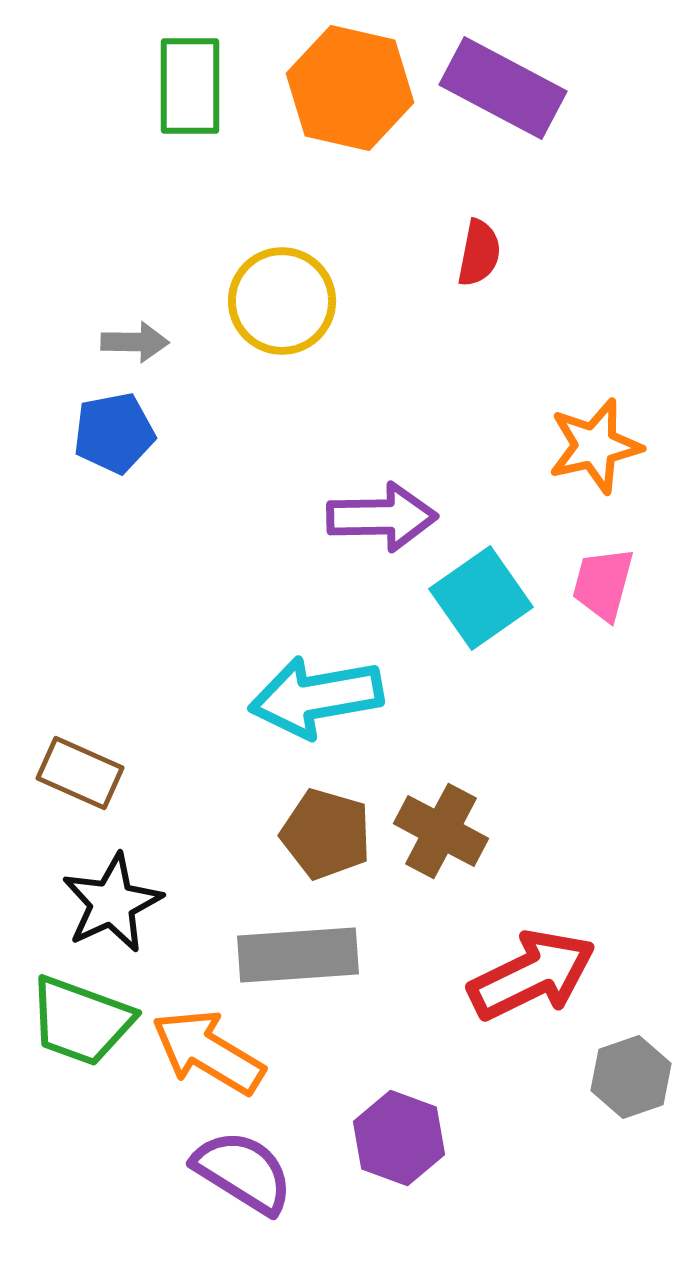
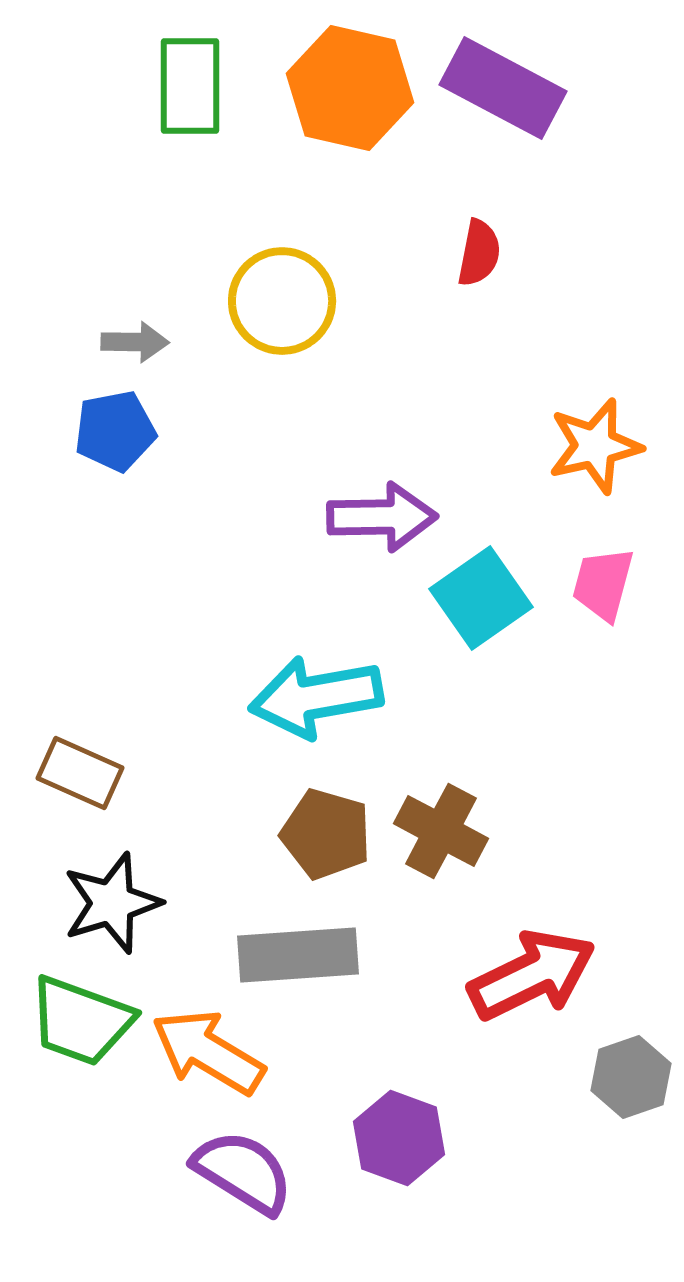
blue pentagon: moved 1 px right, 2 px up
black star: rotated 8 degrees clockwise
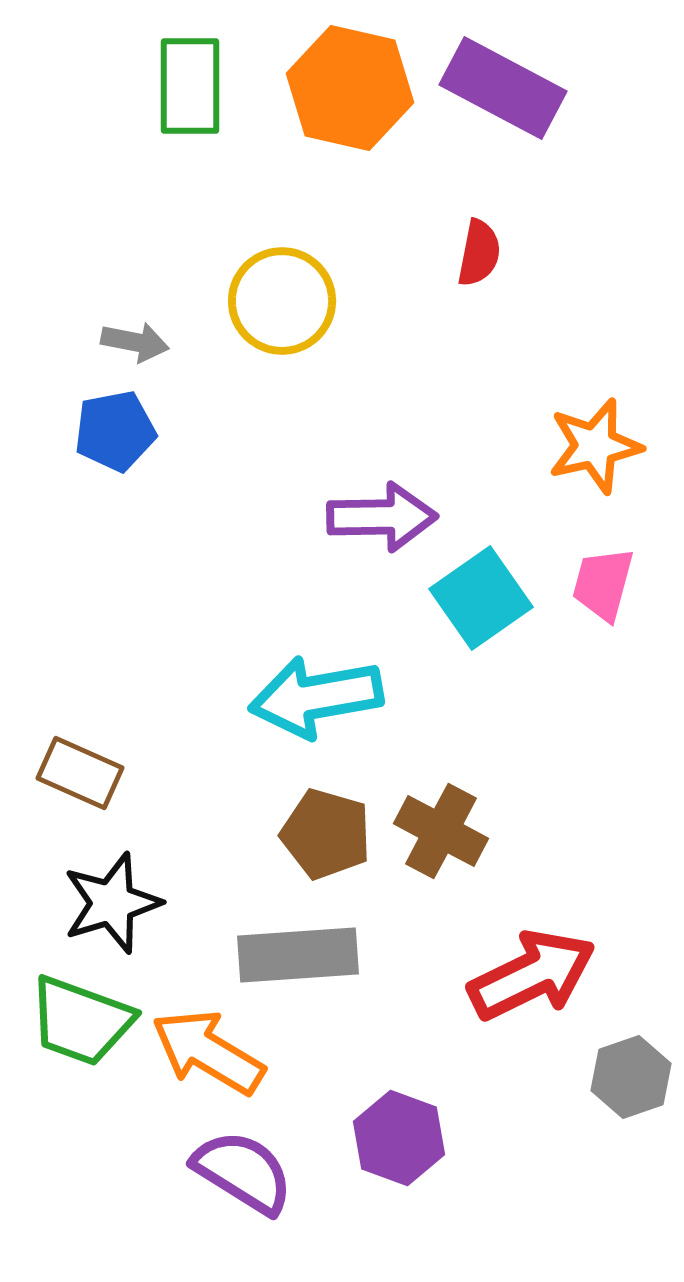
gray arrow: rotated 10 degrees clockwise
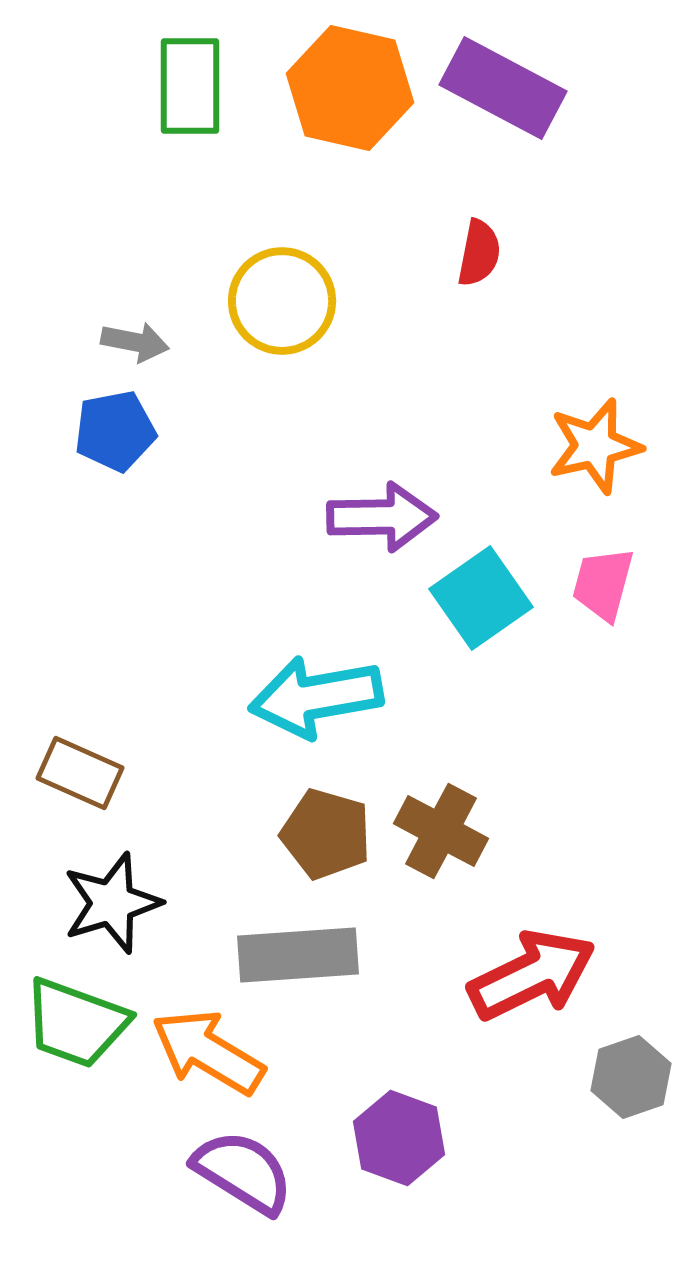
green trapezoid: moved 5 px left, 2 px down
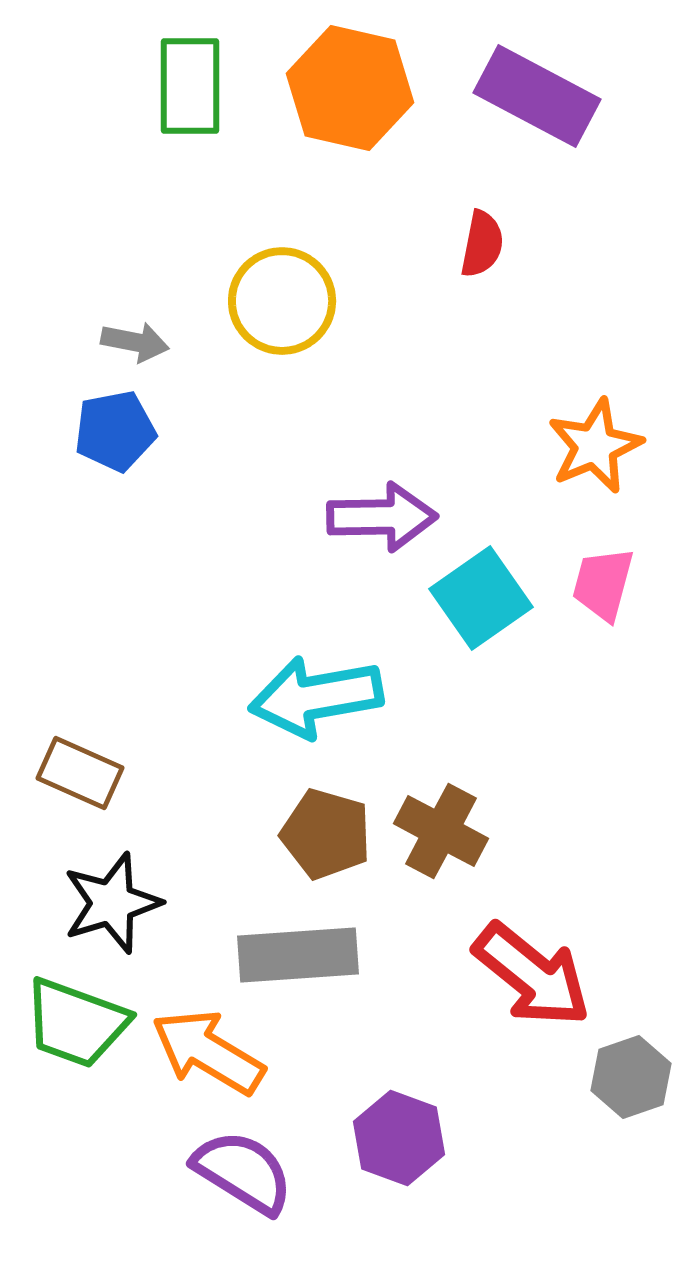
purple rectangle: moved 34 px right, 8 px down
red semicircle: moved 3 px right, 9 px up
orange star: rotated 10 degrees counterclockwise
red arrow: rotated 65 degrees clockwise
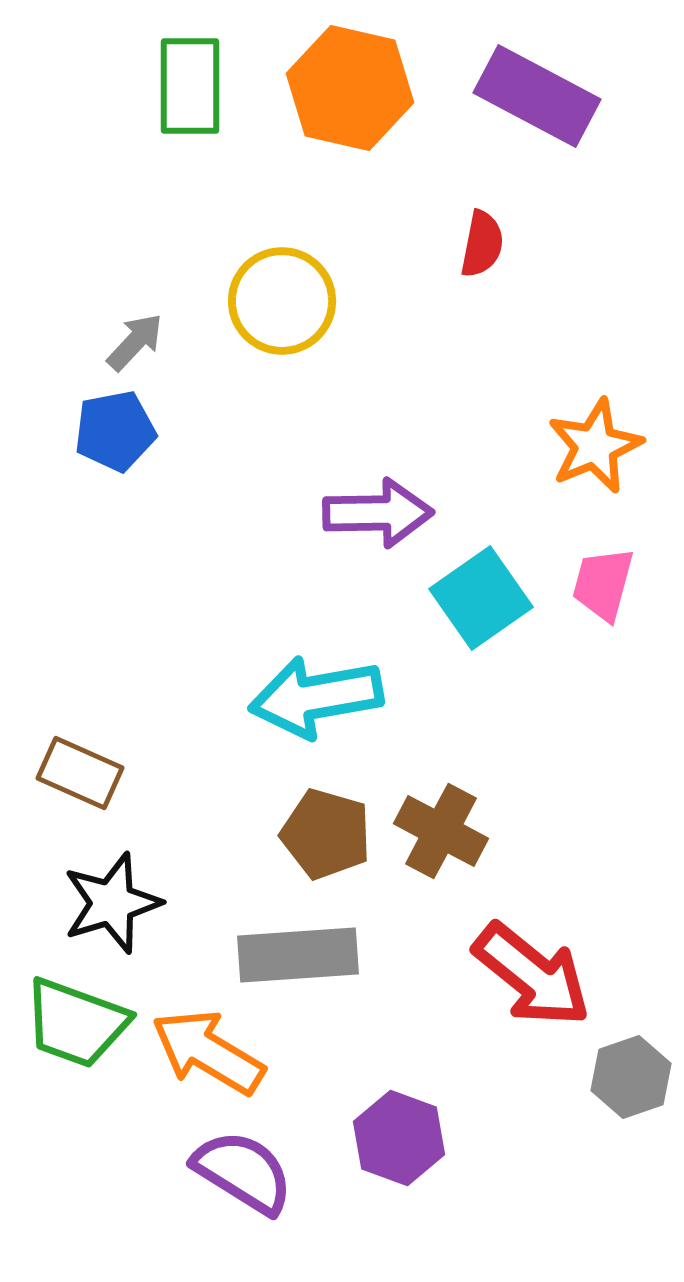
gray arrow: rotated 58 degrees counterclockwise
purple arrow: moved 4 px left, 4 px up
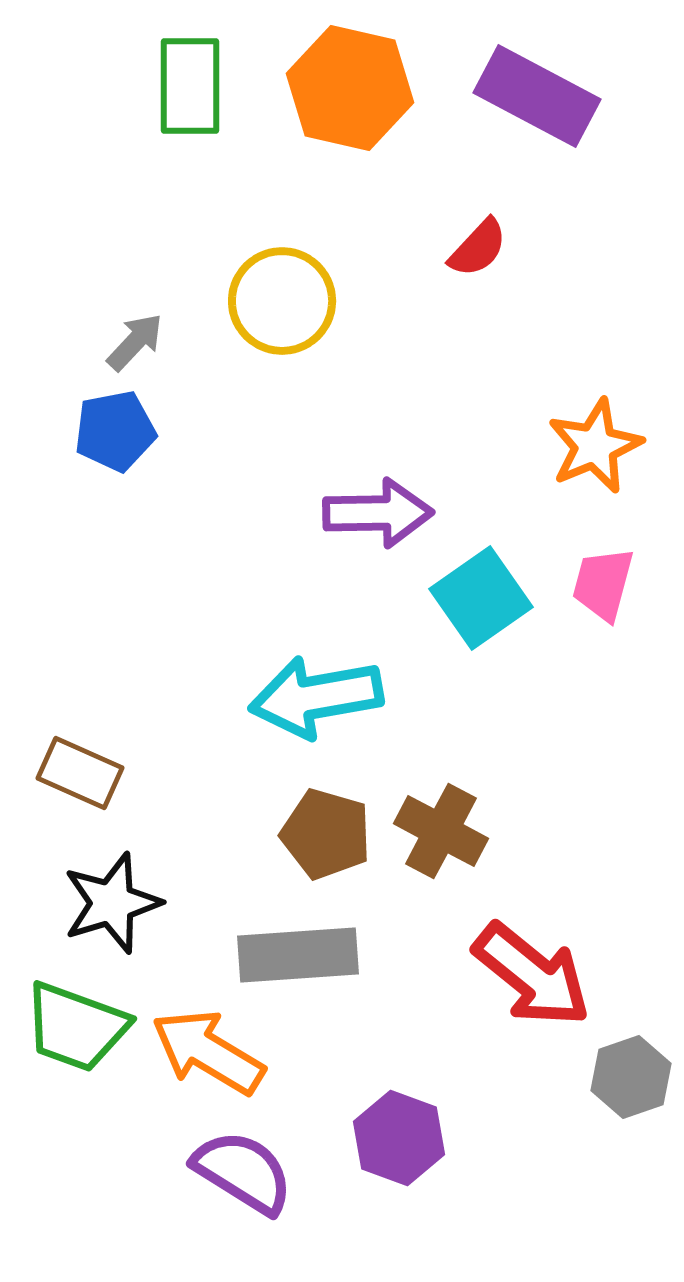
red semicircle: moved 4 px left, 4 px down; rotated 32 degrees clockwise
green trapezoid: moved 4 px down
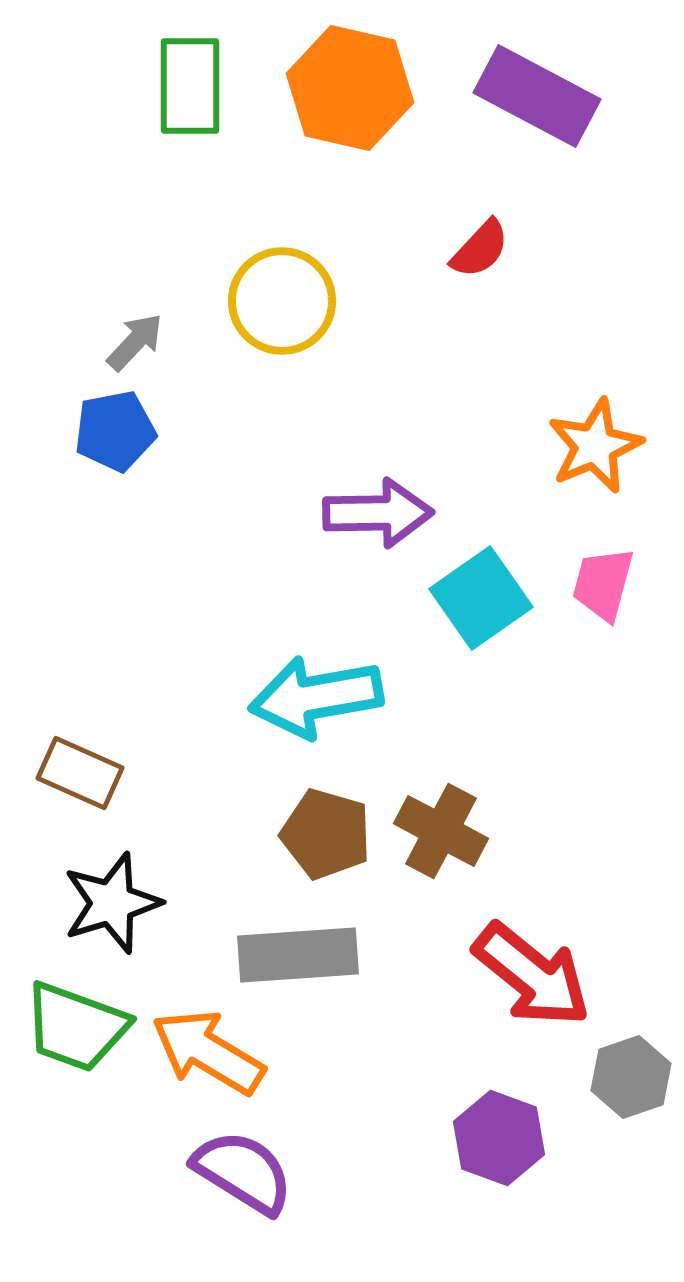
red semicircle: moved 2 px right, 1 px down
purple hexagon: moved 100 px right
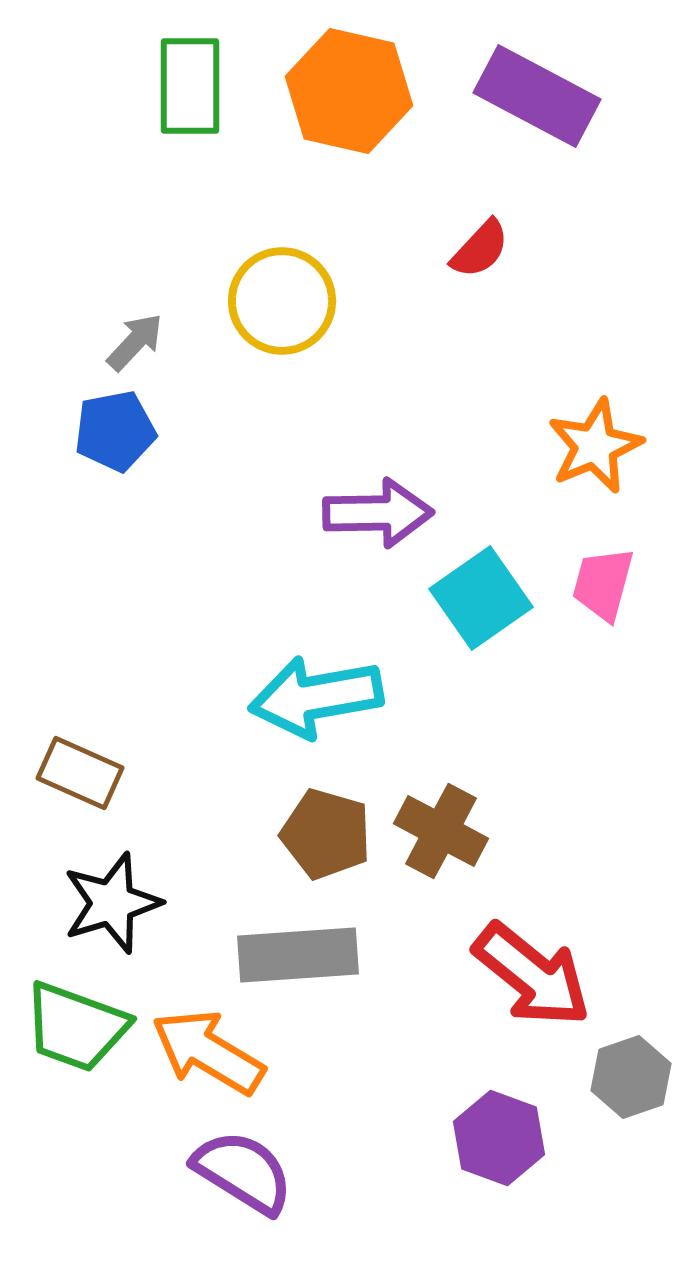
orange hexagon: moved 1 px left, 3 px down
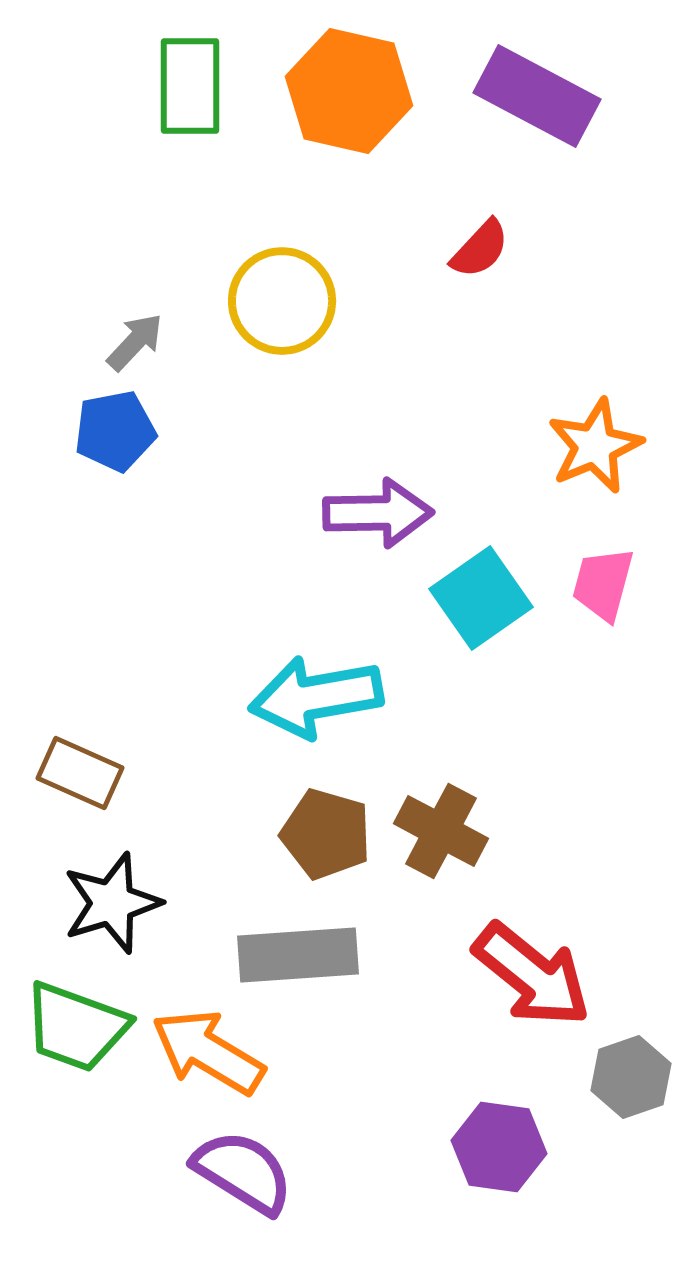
purple hexagon: moved 9 px down; rotated 12 degrees counterclockwise
